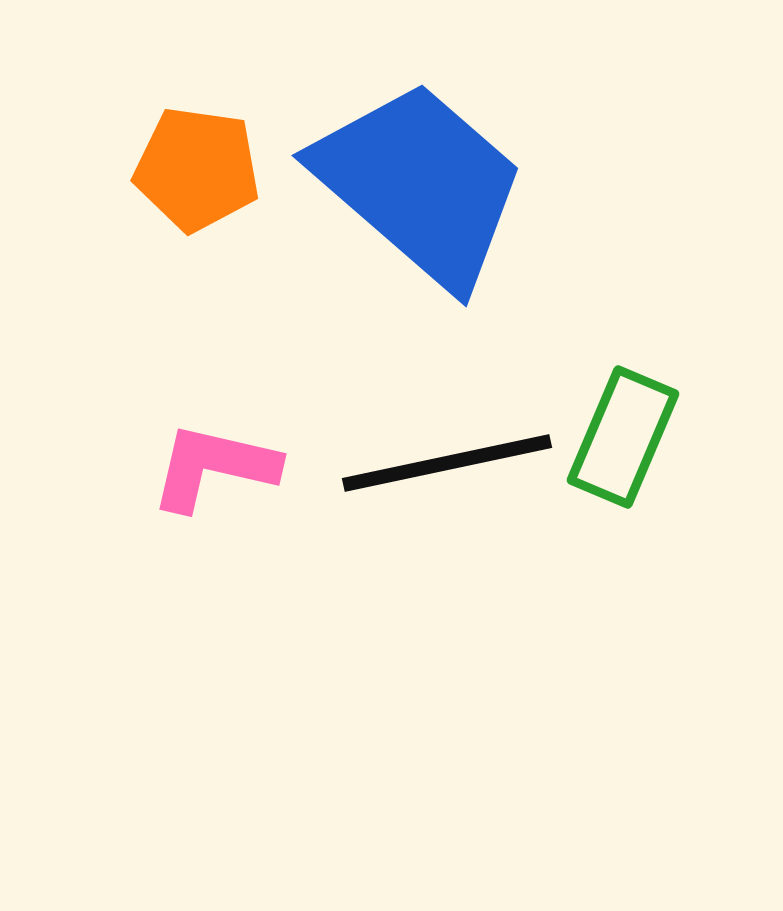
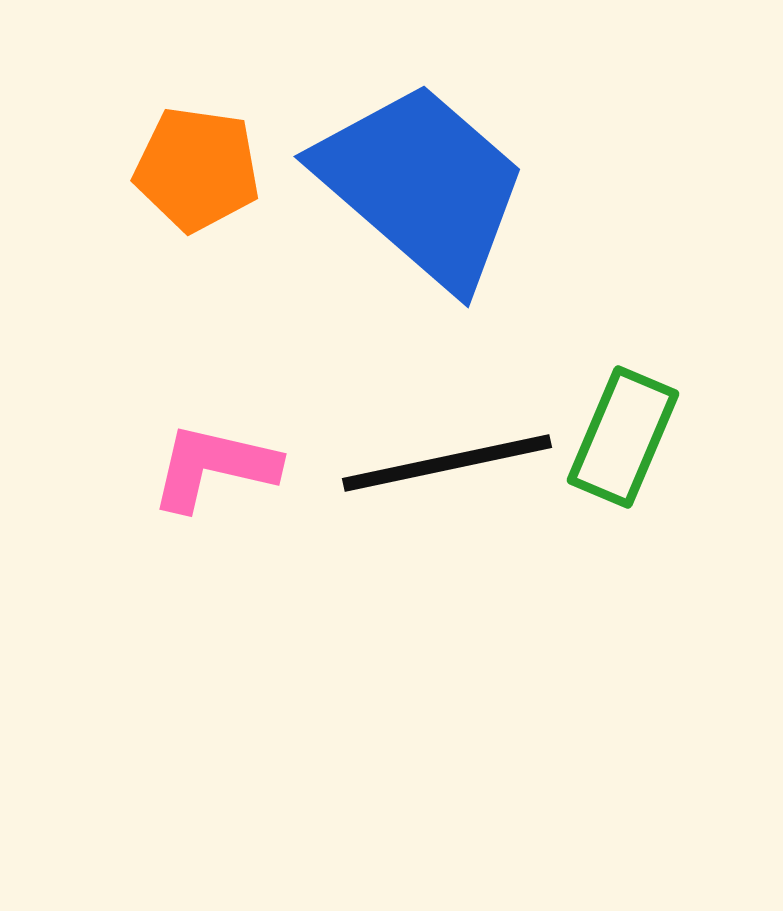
blue trapezoid: moved 2 px right, 1 px down
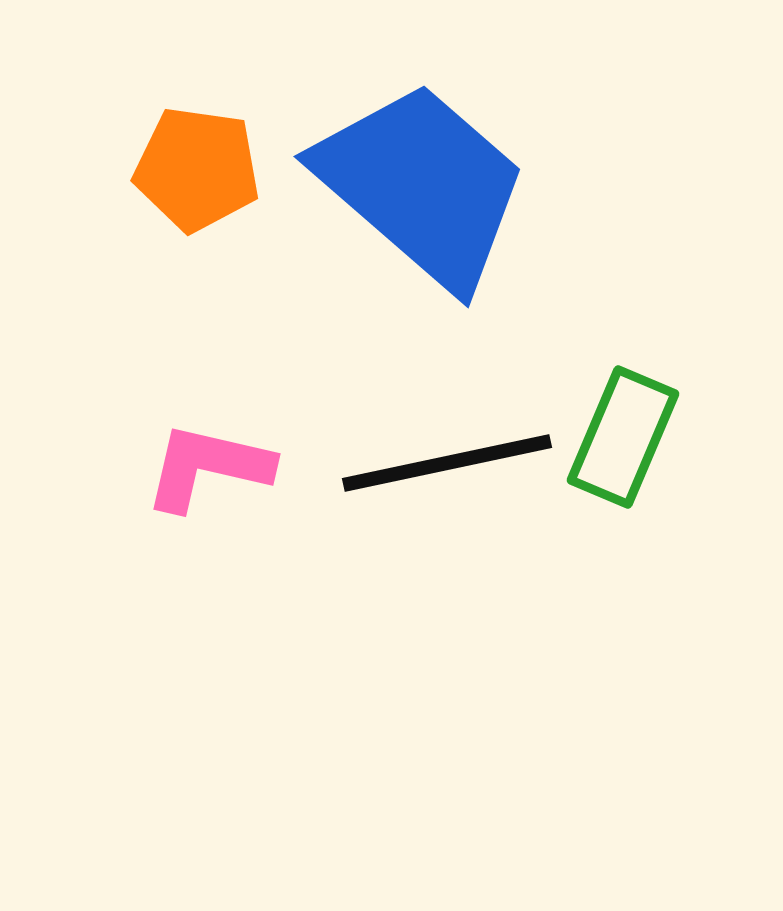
pink L-shape: moved 6 px left
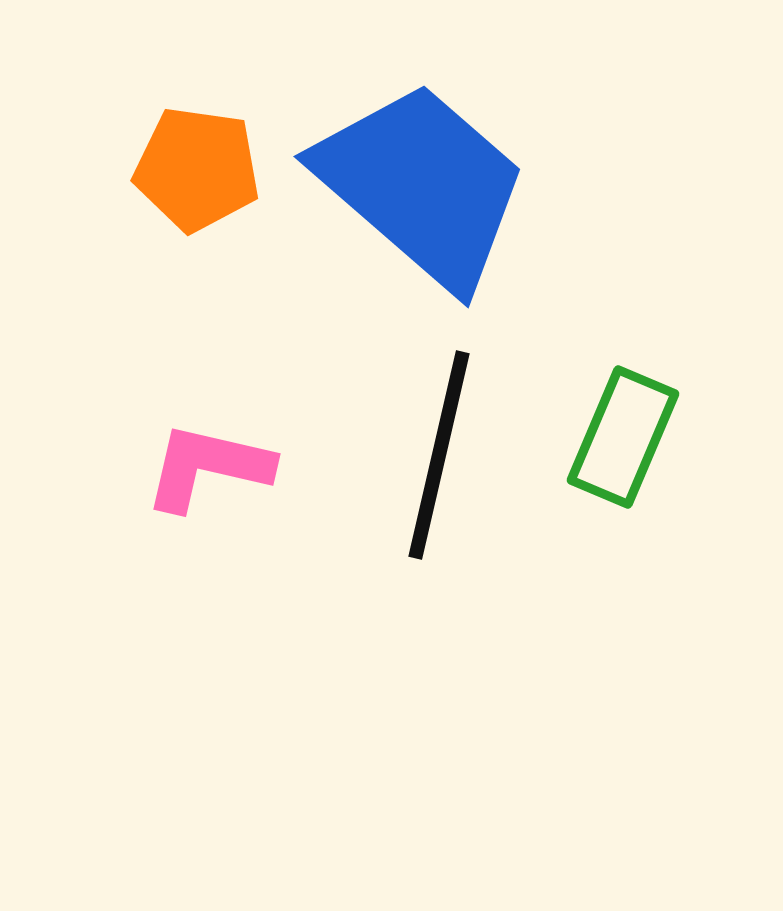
black line: moved 8 px left, 8 px up; rotated 65 degrees counterclockwise
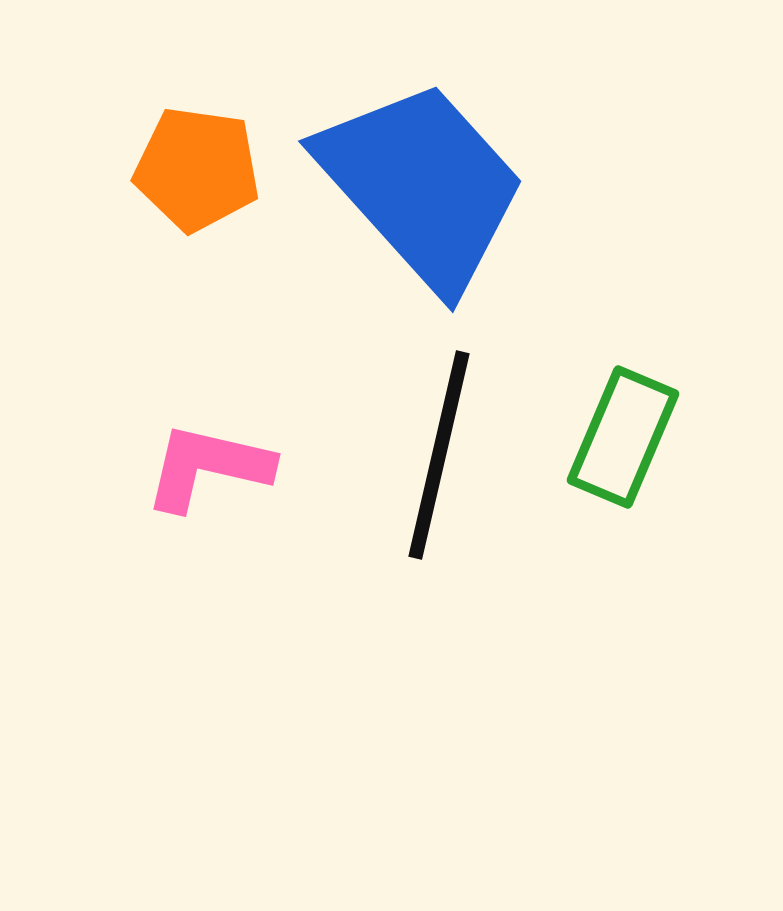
blue trapezoid: rotated 7 degrees clockwise
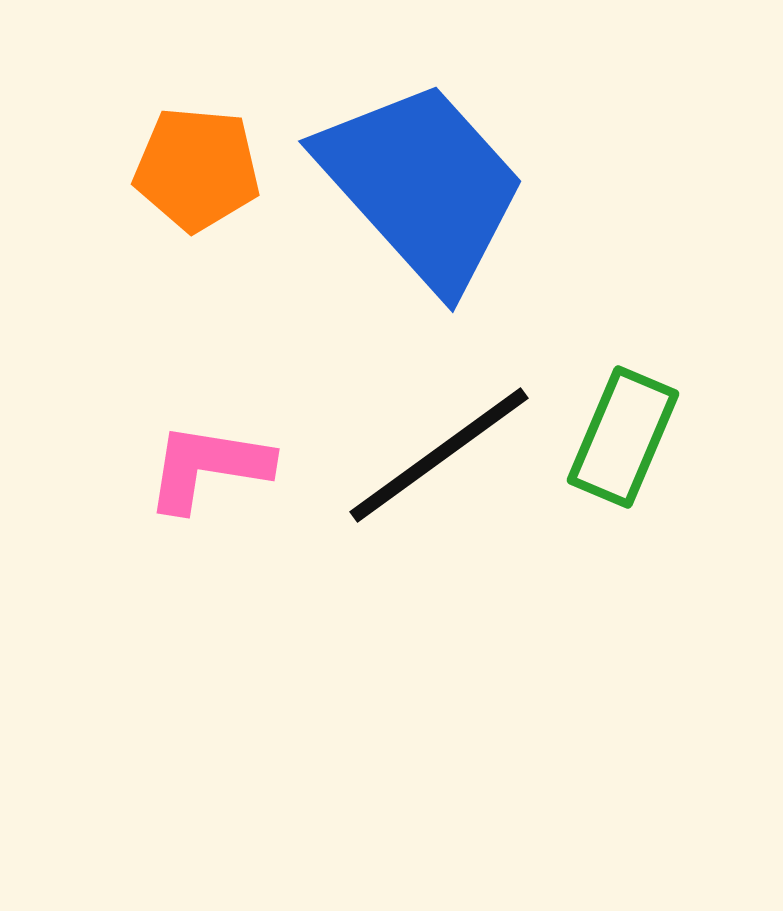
orange pentagon: rotated 3 degrees counterclockwise
black line: rotated 41 degrees clockwise
pink L-shape: rotated 4 degrees counterclockwise
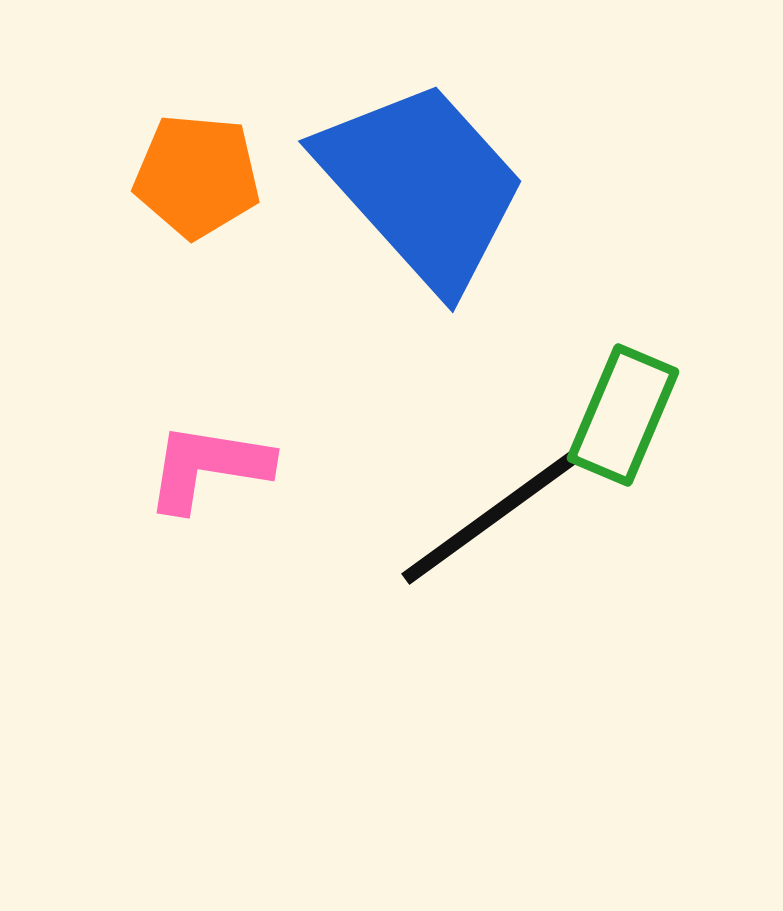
orange pentagon: moved 7 px down
green rectangle: moved 22 px up
black line: moved 52 px right, 62 px down
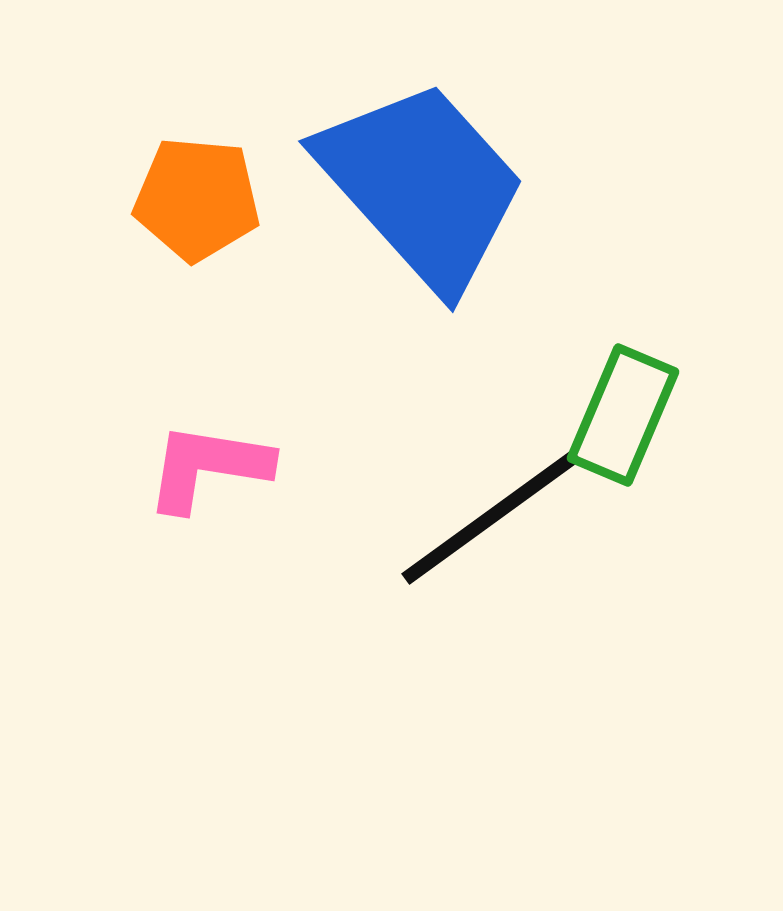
orange pentagon: moved 23 px down
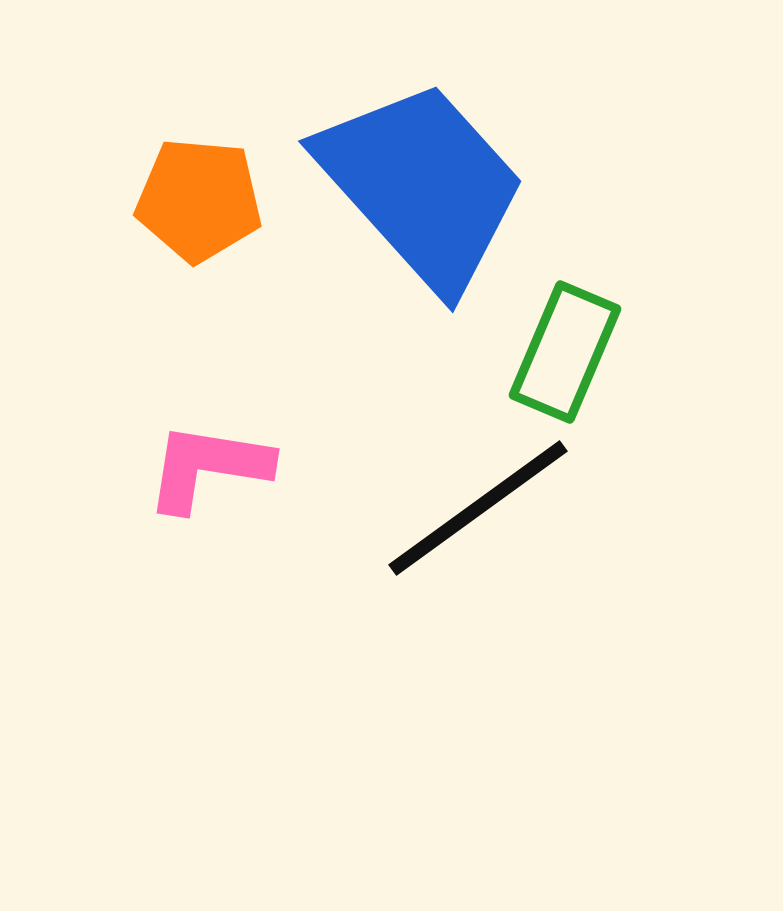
orange pentagon: moved 2 px right, 1 px down
green rectangle: moved 58 px left, 63 px up
black line: moved 13 px left, 9 px up
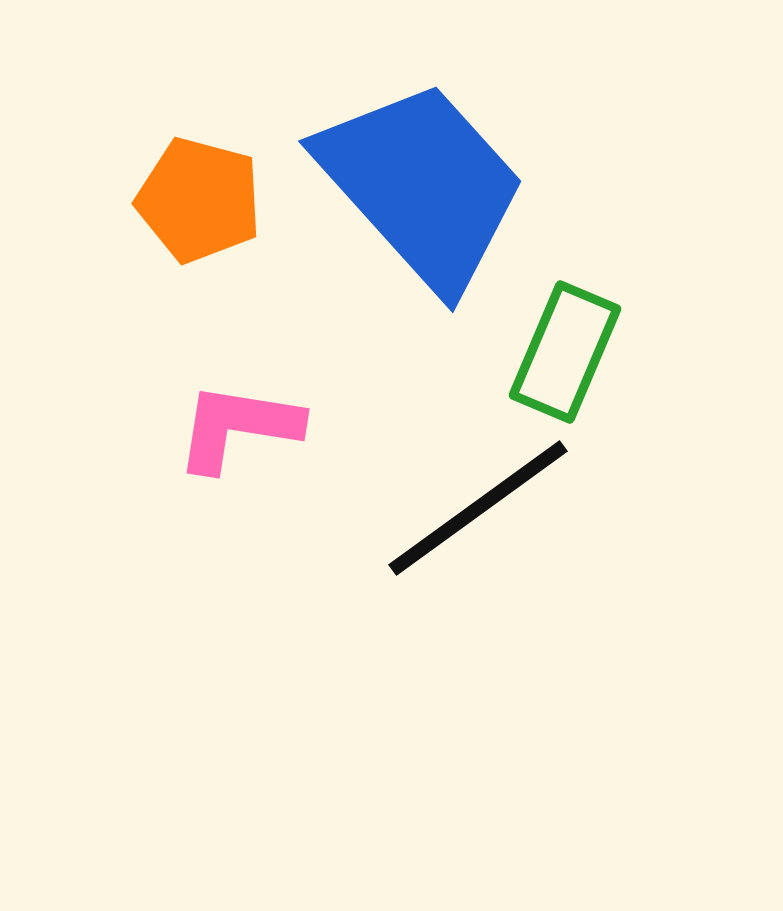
orange pentagon: rotated 10 degrees clockwise
pink L-shape: moved 30 px right, 40 px up
